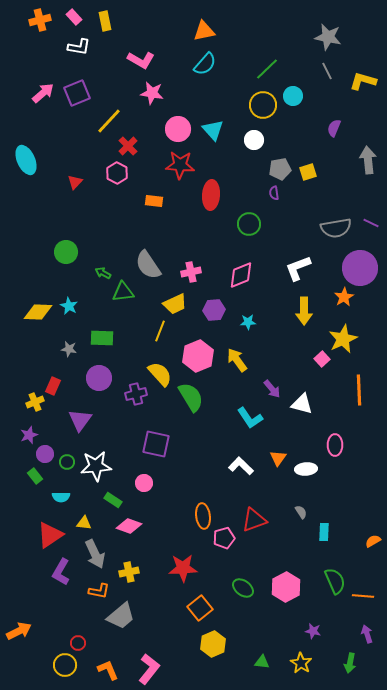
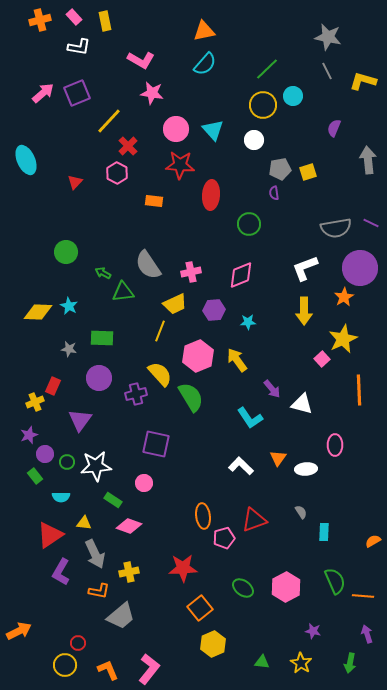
pink circle at (178, 129): moved 2 px left
white L-shape at (298, 268): moved 7 px right
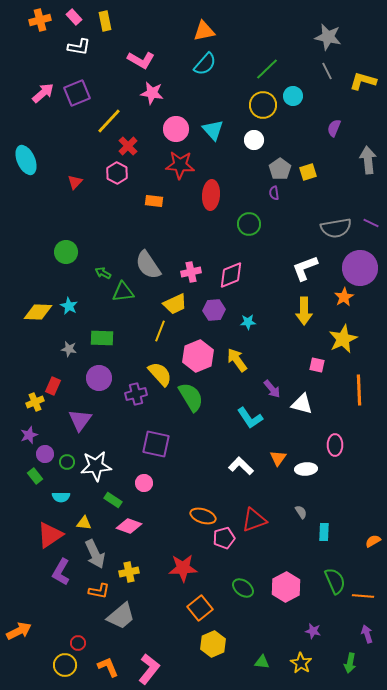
gray pentagon at (280, 169): rotated 25 degrees counterclockwise
pink diamond at (241, 275): moved 10 px left
pink square at (322, 359): moved 5 px left, 6 px down; rotated 35 degrees counterclockwise
orange ellipse at (203, 516): rotated 65 degrees counterclockwise
orange L-shape at (108, 670): moved 3 px up
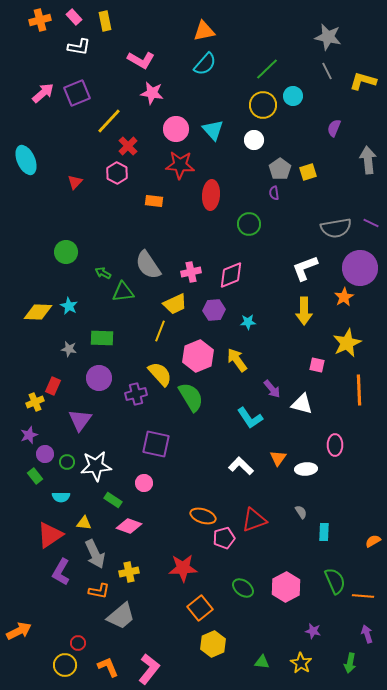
yellow star at (343, 339): moved 4 px right, 4 px down
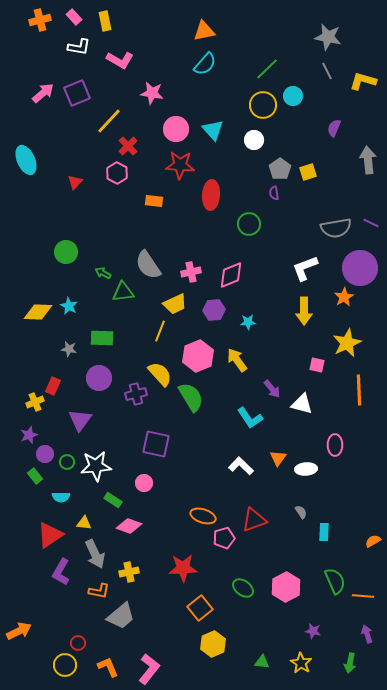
pink L-shape at (141, 60): moved 21 px left
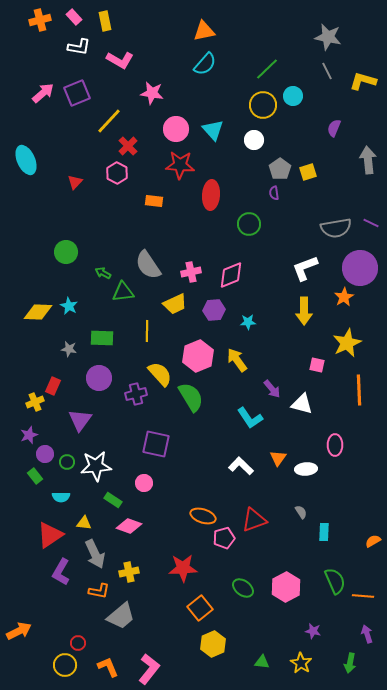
yellow line at (160, 331): moved 13 px left; rotated 20 degrees counterclockwise
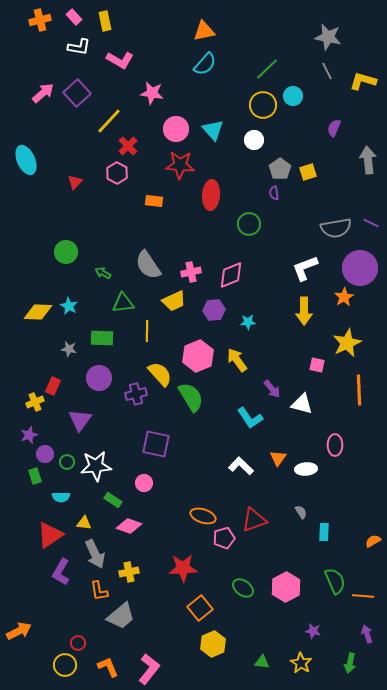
purple square at (77, 93): rotated 20 degrees counterclockwise
green triangle at (123, 292): moved 11 px down
yellow trapezoid at (175, 304): moved 1 px left, 3 px up
green rectangle at (35, 476): rotated 21 degrees clockwise
orange L-shape at (99, 591): rotated 70 degrees clockwise
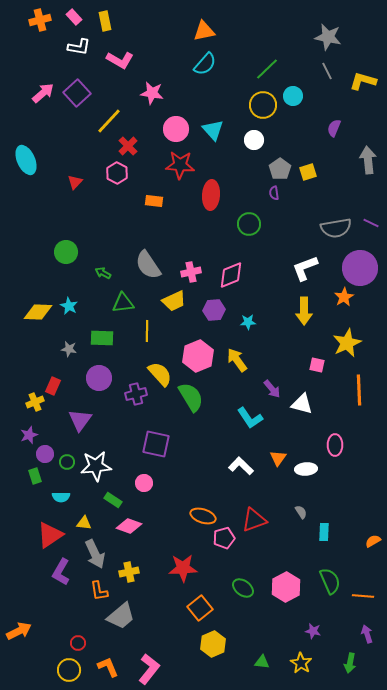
green semicircle at (335, 581): moved 5 px left
yellow circle at (65, 665): moved 4 px right, 5 px down
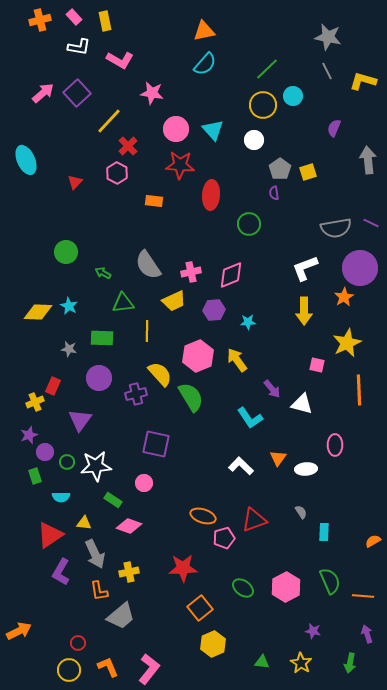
purple circle at (45, 454): moved 2 px up
